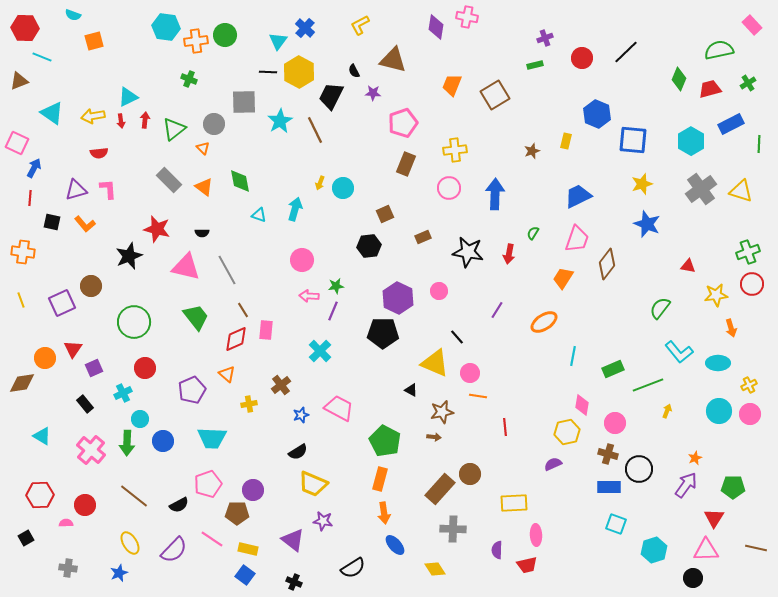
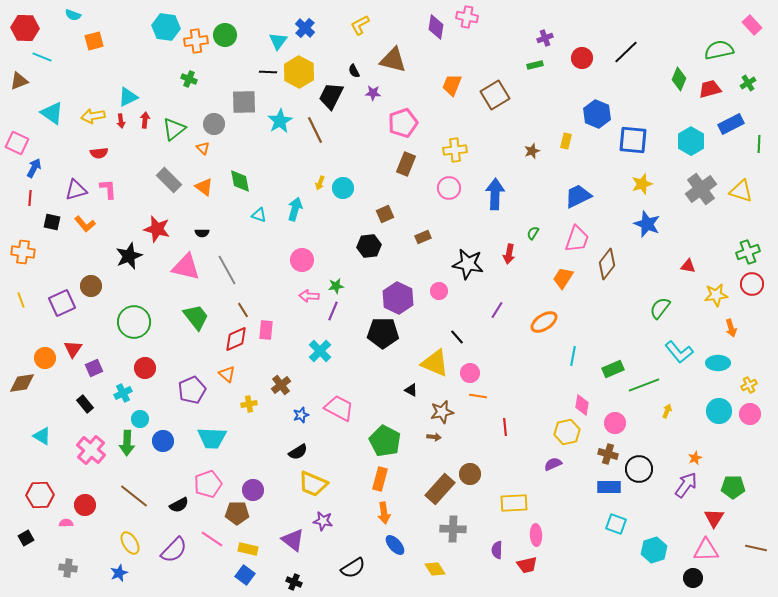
black star at (468, 252): moved 12 px down
green line at (648, 385): moved 4 px left
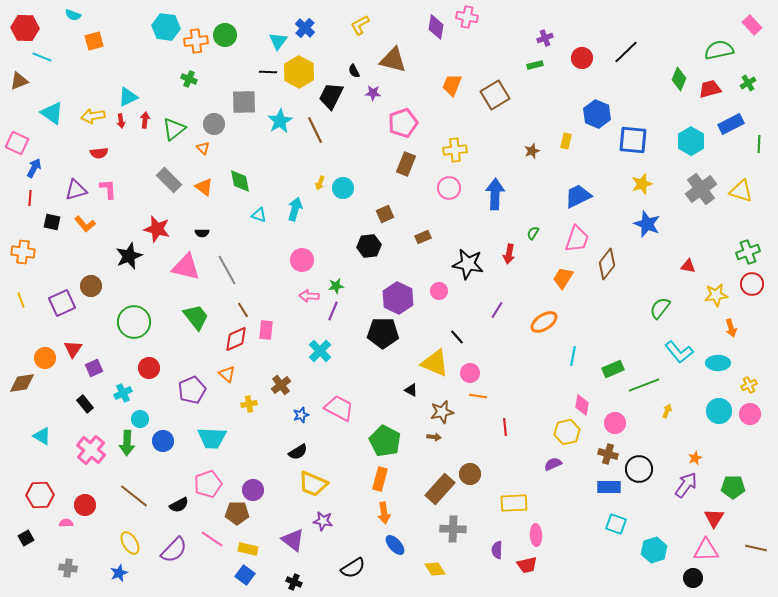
red circle at (145, 368): moved 4 px right
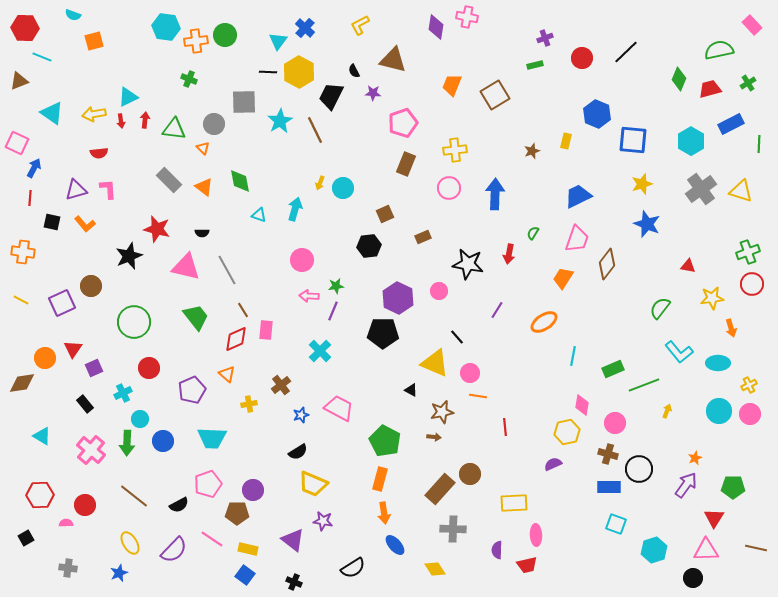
yellow arrow at (93, 116): moved 1 px right, 2 px up
green triangle at (174, 129): rotated 45 degrees clockwise
yellow star at (716, 295): moved 4 px left, 3 px down
yellow line at (21, 300): rotated 42 degrees counterclockwise
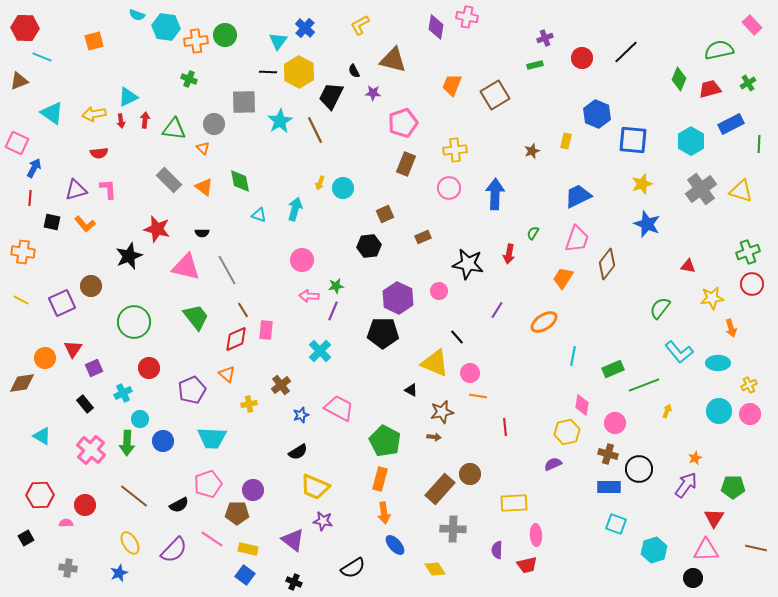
cyan semicircle at (73, 15): moved 64 px right
yellow trapezoid at (313, 484): moved 2 px right, 3 px down
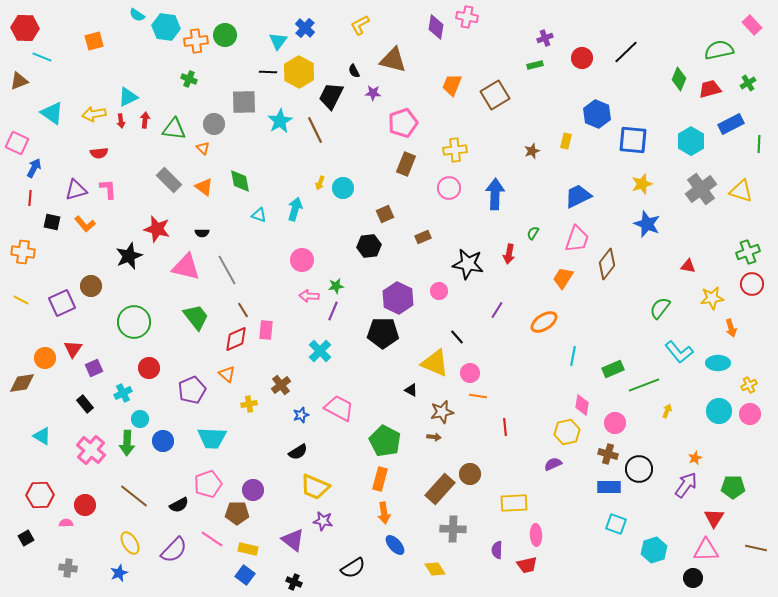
cyan semicircle at (137, 15): rotated 14 degrees clockwise
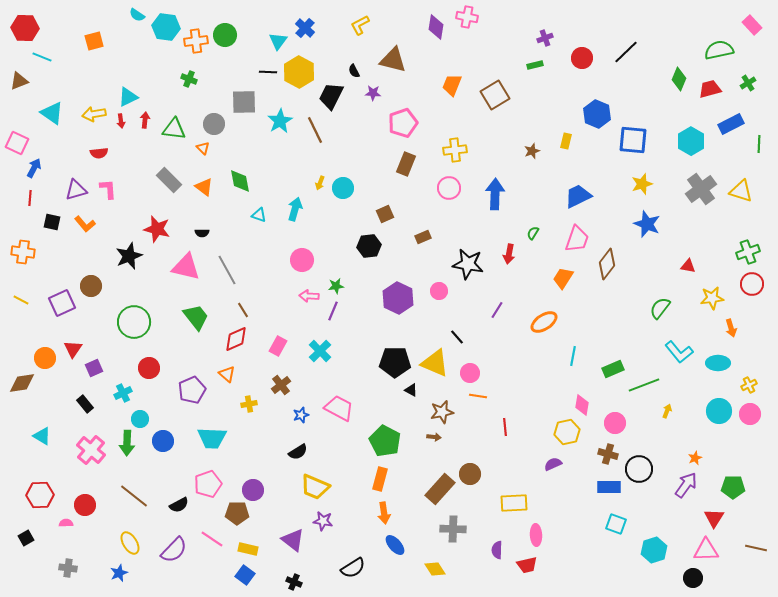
pink rectangle at (266, 330): moved 12 px right, 16 px down; rotated 24 degrees clockwise
black pentagon at (383, 333): moved 12 px right, 29 px down
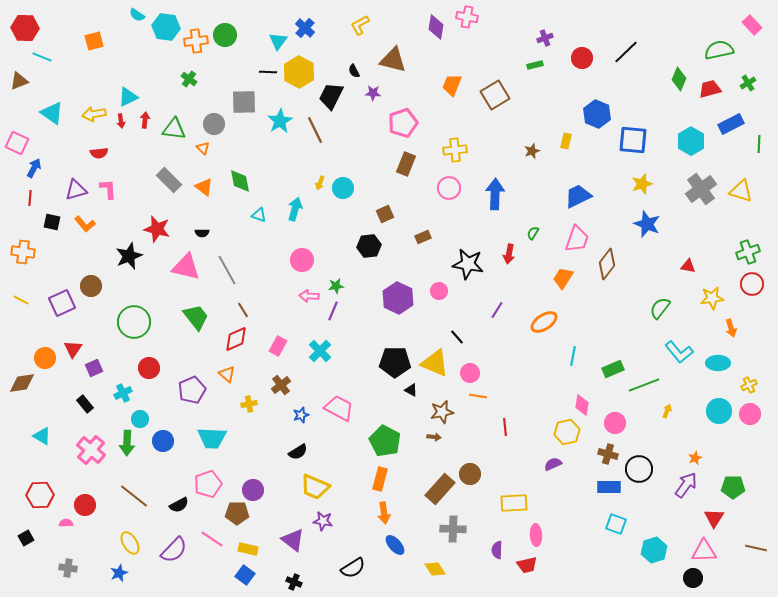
green cross at (189, 79): rotated 14 degrees clockwise
pink triangle at (706, 550): moved 2 px left, 1 px down
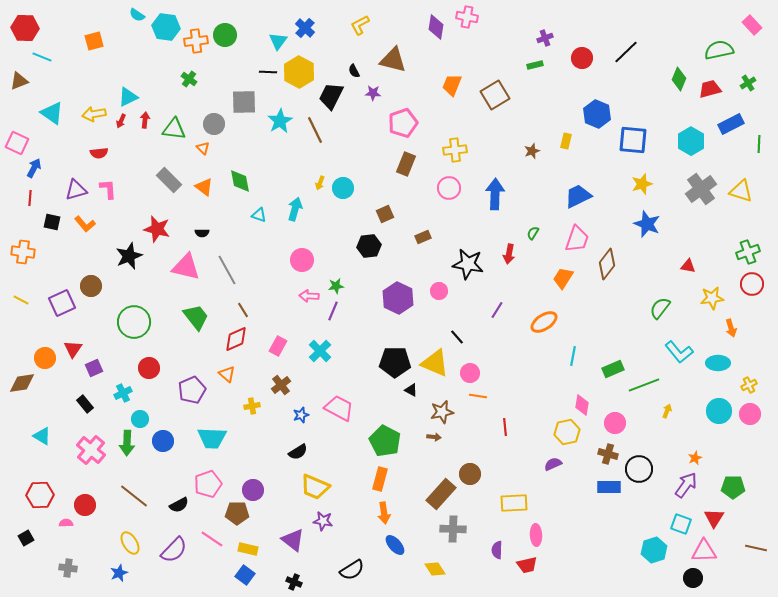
red arrow at (121, 121): rotated 32 degrees clockwise
yellow cross at (249, 404): moved 3 px right, 2 px down
brown rectangle at (440, 489): moved 1 px right, 5 px down
cyan square at (616, 524): moved 65 px right
black semicircle at (353, 568): moved 1 px left, 2 px down
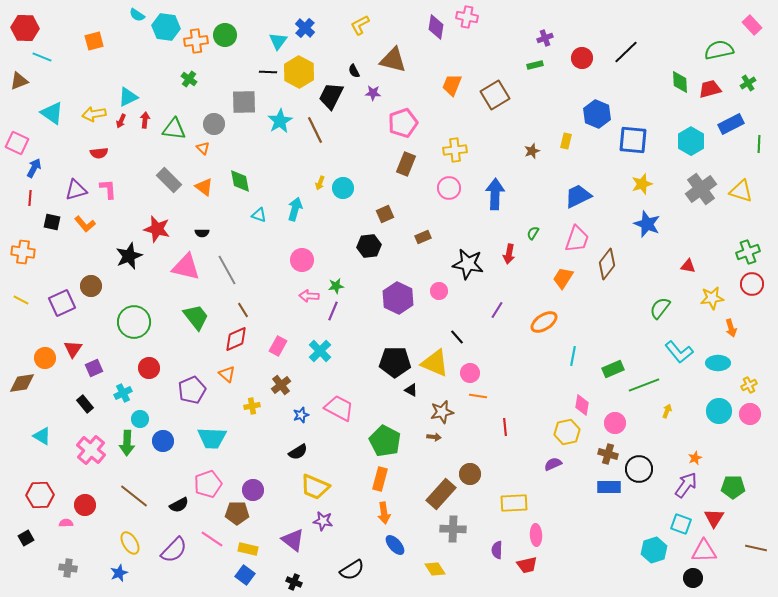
green diamond at (679, 79): moved 1 px right, 3 px down; rotated 25 degrees counterclockwise
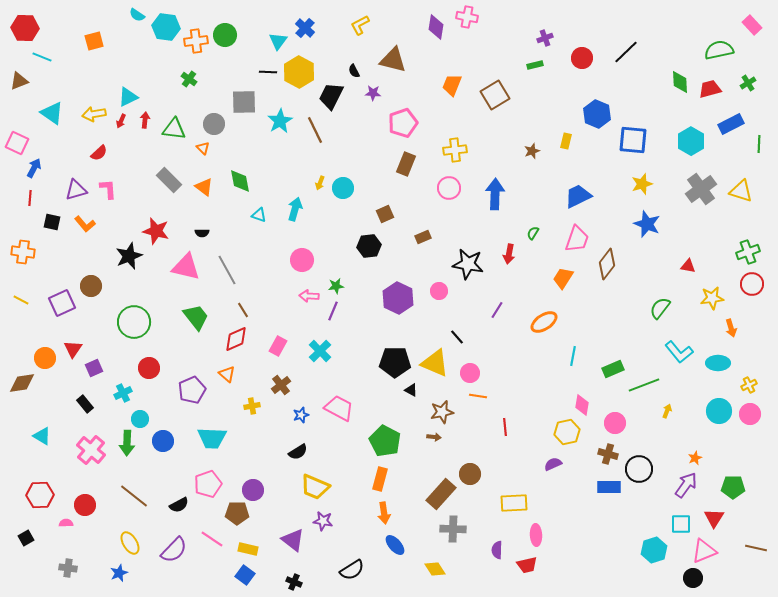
red semicircle at (99, 153): rotated 36 degrees counterclockwise
red star at (157, 229): moved 1 px left, 2 px down
cyan square at (681, 524): rotated 20 degrees counterclockwise
pink triangle at (704, 551): rotated 20 degrees counterclockwise
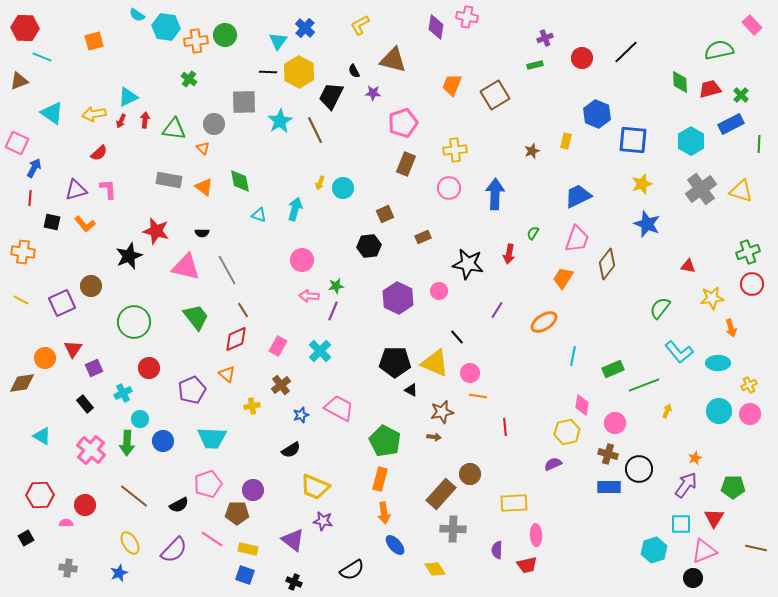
green cross at (748, 83): moved 7 px left, 12 px down; rotated 14 degrees counterclockwise
gray rectangle at (169, 180): rotated 35 degrees counterclockwise
black semicircle at (298, 452): moved 7 px left, 2 px up
blue square at (245, 575): rotated 18 degrees counterclockwise
